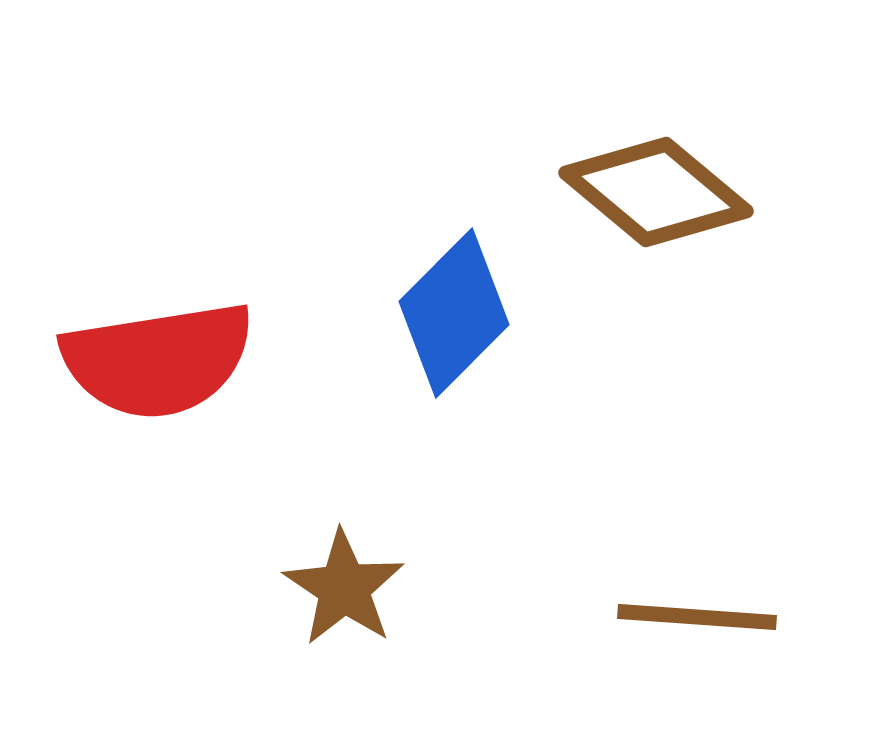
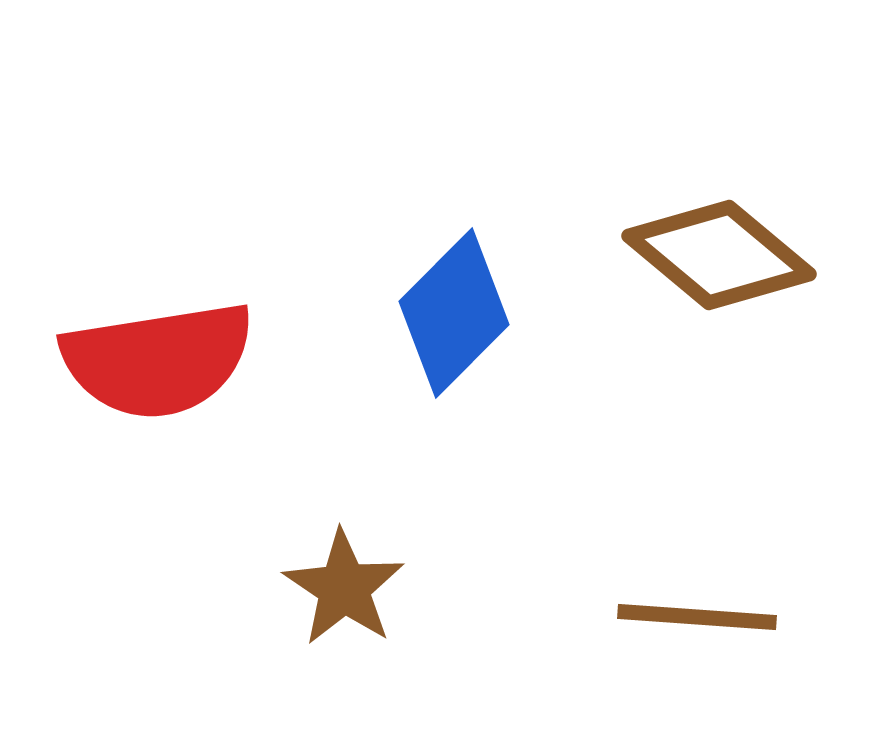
brown diamond: moved 63 px right, 63 px down
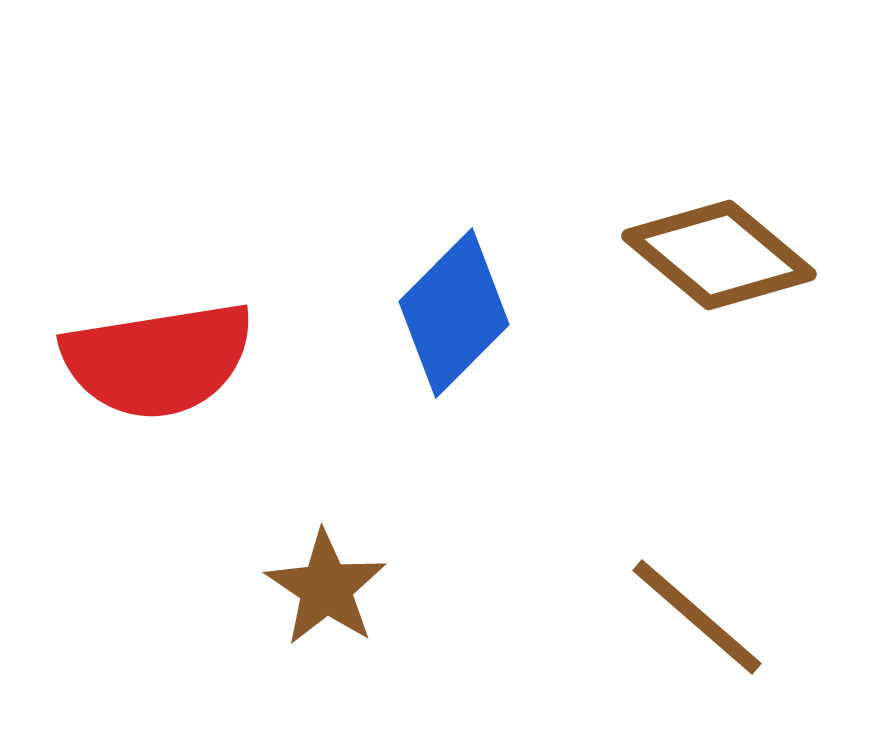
brown star: moved 18 px left
brown line: rotated 37 degrees clockwise
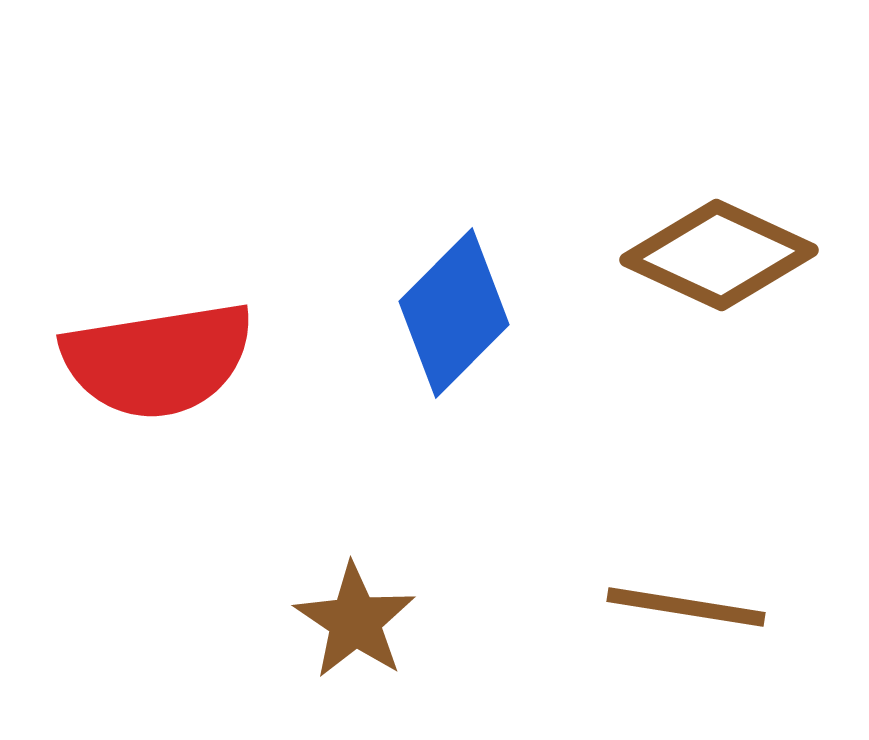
brown diamond: rotated 15 degrees counterclockwise
brown star: moved 29 px right, 33 px down
brown line: moved 11 px left, 10 px up; rotated 32 degrees counterclockwise
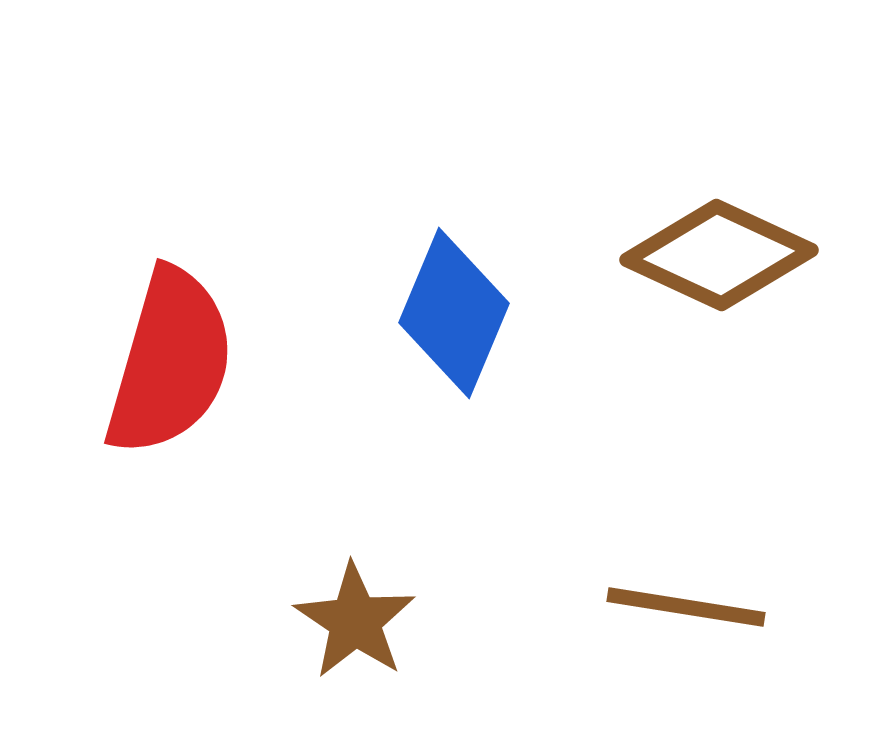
blue diamond: rotated 22 degrees counterclockwise
red semicircle: moved 12 px right, 2 px down; rotated 65 degrees counterclockwise
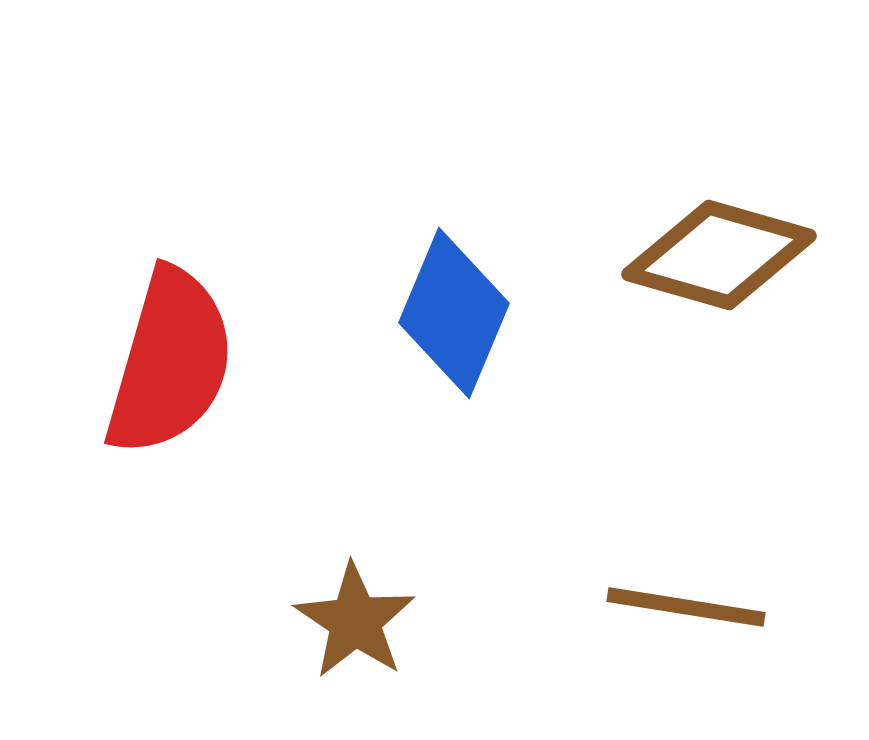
brown diamond: rotated 9 degrees counterclockwise
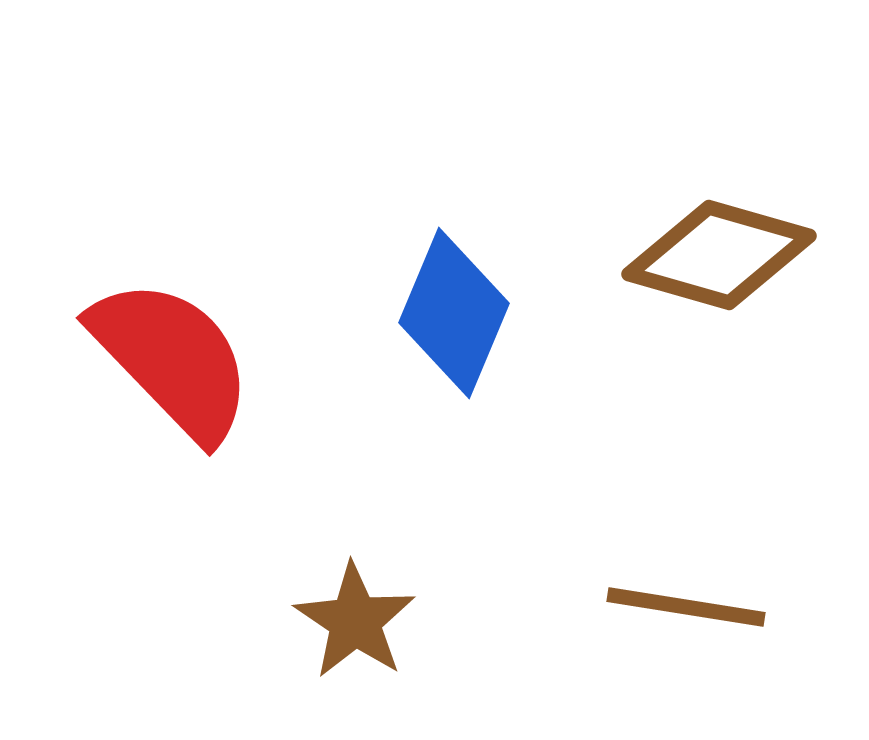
red semicircle: moved 2 px right, 3 px up; rotated 60 degrees counterclockwise
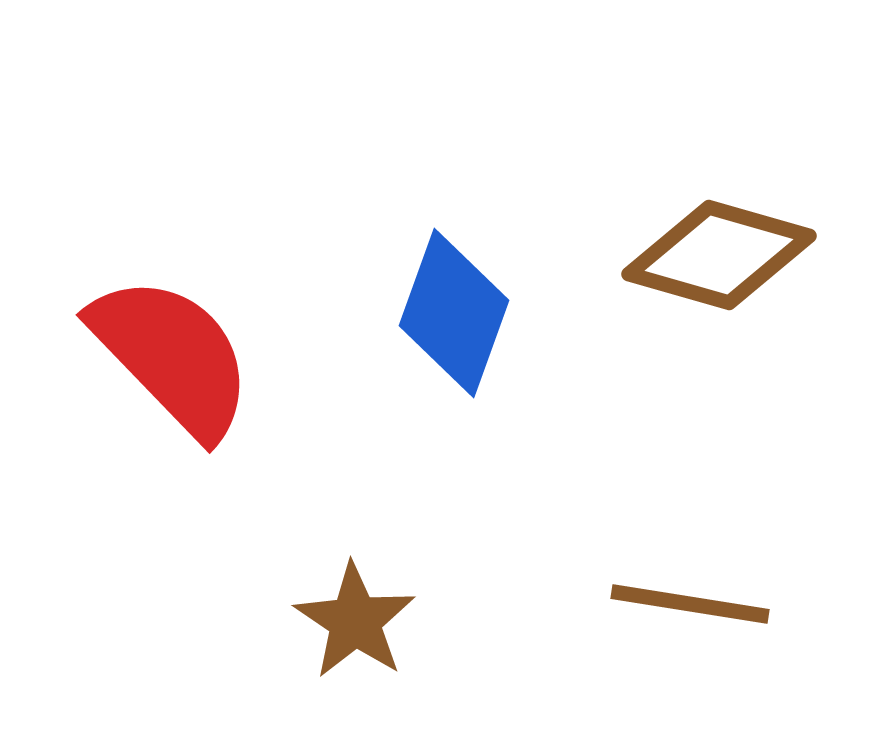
blue diamond: rotated 3 degrees counterclockwise
red semicircle: moved 3 px up
brown line: moved 4 px right, 3 px up
